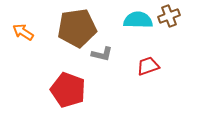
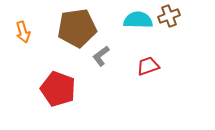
orange arrow: rotated 140 degrees counterclockwise
gray L-shape: moved 1 px left, 2 px down; rotated 130 degrees clockwise
red pentagon: moved 10 px left, 1 px up
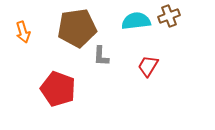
cyan semicircle: moved 2 px left, 1 px down; rotated 8 degrees counterclockwise
gray L-shape: rotated 50 degrees counterclockwise
red trapezoid: rotated 40 degrees counterclockwise
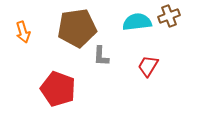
cyan semicircle: moved 1 px right, 1 px down
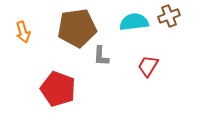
cyan semicircle: moved 3 px left
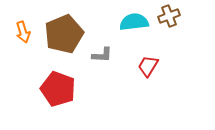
brown pentagon: moved 13 px left, 6 px down; rotated 15 degrees counterclockwise
gray L-shape: moved 1 px right, 1 px up; rotated 90 degrees counterclockwise
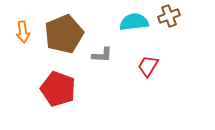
orange arrow: rotated 10 degrees clockwise
